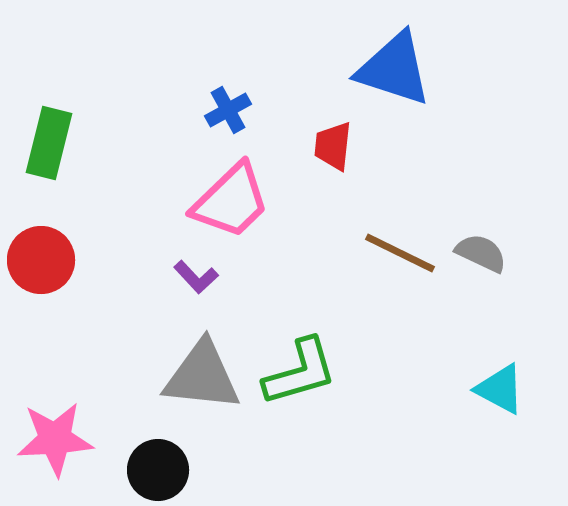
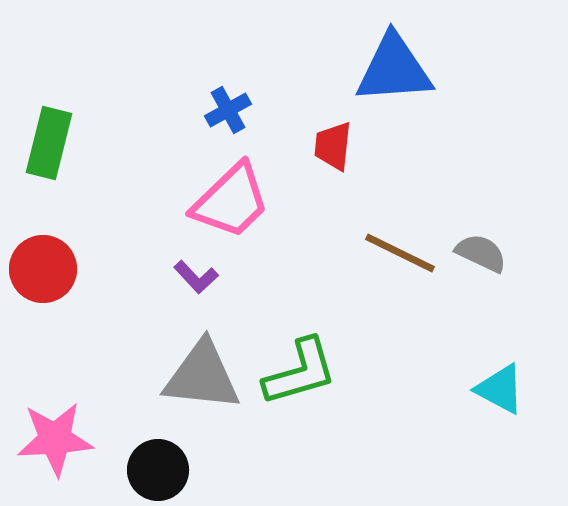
blue triangle: rotated 22 degrees counterclockwise
red circle: moved 2 px right, 9 px down
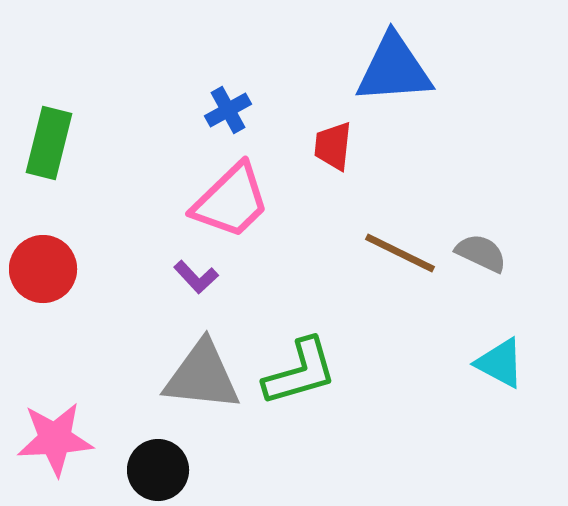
cyan triangle: moved 26 px up
